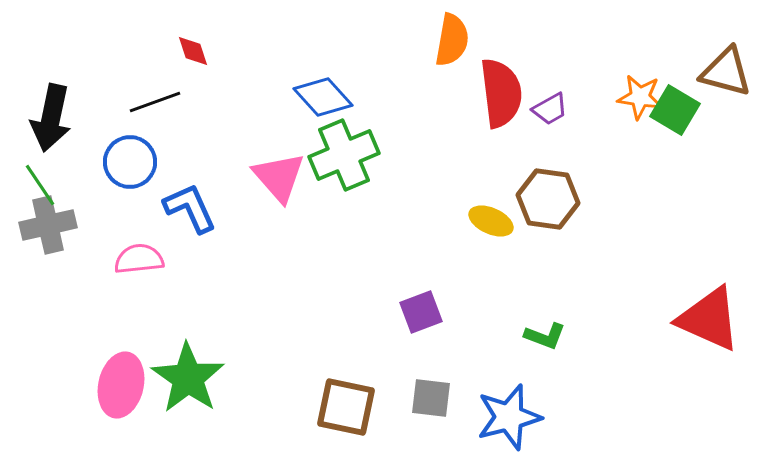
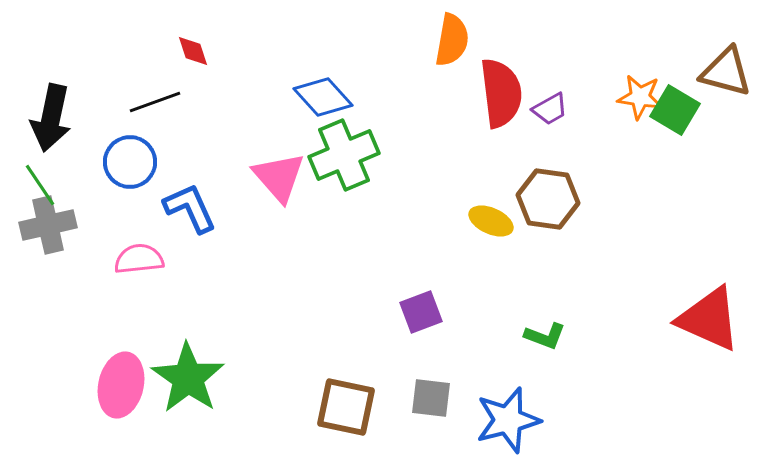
blue star: moved 1 px left, 3 px down
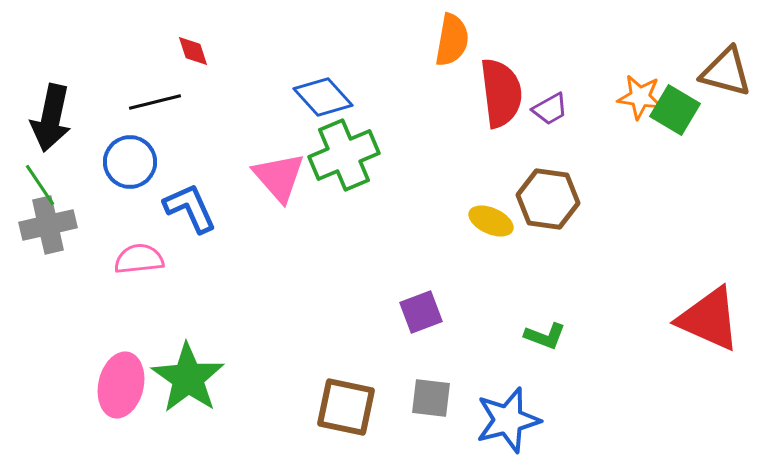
black line: rotated 6 degrees clockwise
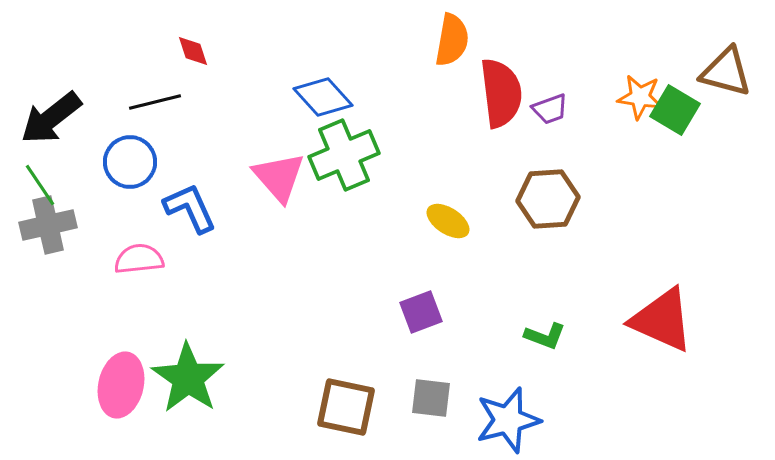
purple trapezoid: rotated 9 degrees clockwise
black arrow: rotated 40 degrees clockwise
brown hexagon: rotated 12 degrees counterclockwise
yellow ellipse: moved 43 px left; rotated 9 degrees clockwise
red triangle: moved 47 px left, 1 px down
